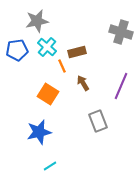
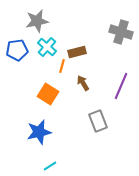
orange line: rotated 40 degrees clockwise
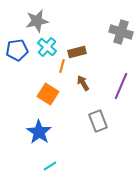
blue star: rotated 25 degrees counterclockwise
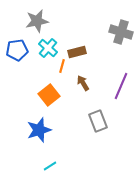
cyan cross: moved 1 px right, 1 px down
orange square: moved 1 px right, 1 px down; rotated 20 degrees clockwise
blue star: moved 2 px up; rotated 20 degrees clockwise
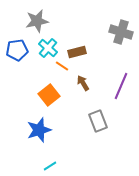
orange line: rotated 72 degrees counterclockwise
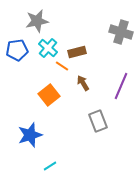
blue star: moved 9 px left, 5 px down
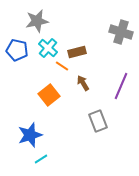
blue pentagon: rotated 20 degrees clockwise
cyan line: moved 9 px left, 7 px up
